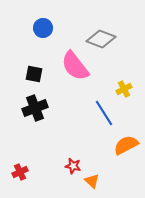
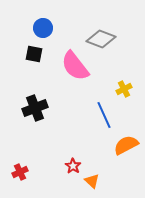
black square: moved 20 px up
blue line: moved 2 px down; rotated 8 degrees clockwise
red star: rotated 21 degrees clockwise
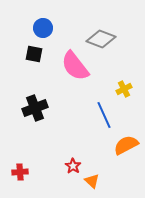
red cross: rotated 21 degrees clockwise
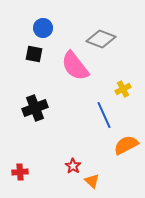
yellow cross: moved 1 px left
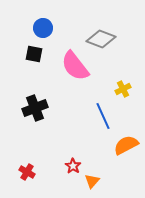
blue line: moved 1 px left, 1 px down
red cross: moved 7 px right; rotated 35 degrees clockwise
orange triangle: rotated 28 degrees clockwise
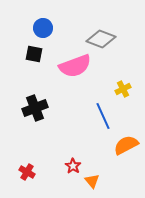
pink semicircle: rotated 72 degrees counterclockwise
orange triangle: rotated 21 degrees counterclockwise
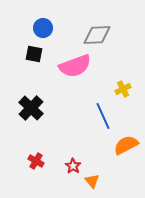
gray diamond: moved 4 px left, 4 px up; rotated 24 degrees counterclockwise
black cross: moved 4 px left; rotated 25 degrees counterclockwise
red cross: moved 9 px right, 11 px up
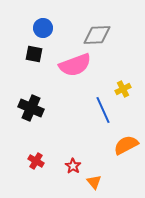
pink semicircle: moved 1 px up
black cross: rotated 20 degrees counterclockwise
blue line: moved 6 px up
orange triangle: moved 2 px right, 1 px down
